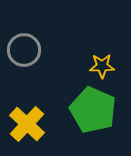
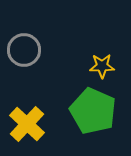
green pentagon: moved 1 px down
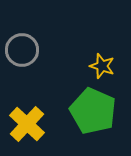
gray circle: moved 2 px left
yellow star: rotated 20 degrees clockwise
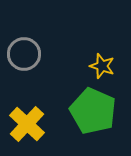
gray circle: moved 2 px right, 4 px down
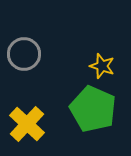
green pentagon: moved 2 px up
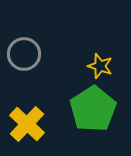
yellow star: moved 2 px left
green pentagon: rotated 15 degrees clockwise
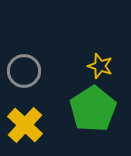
gray circle: moved 17 px down
yellow cross: moved 2 px left, 1 px down
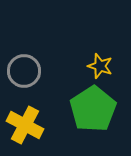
yellow cross: rotated 15 degrees counterclockwise
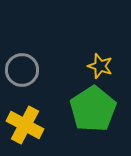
gray circle: moved 2 px left, 1 px up
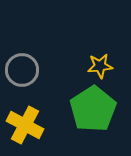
yellow star: rotated 25 degrees counterclockwise
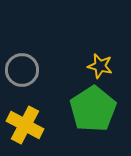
yellow star: rotated 20 degrees clockwise
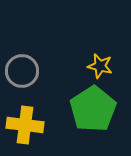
gray circle: moved 1 px down
yellow cross: rotated 21 degrees counterclockwise
